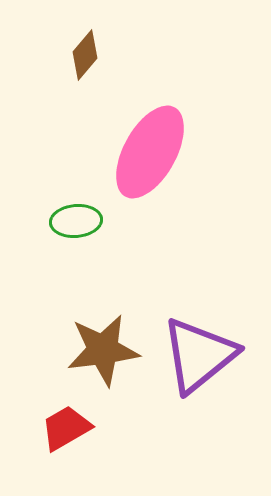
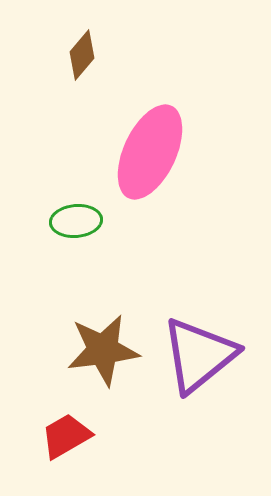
brown diamond: moved 3 px left
pink ellipse: rotated 4 degrees counterclockwise
red trapezoid: moved 8 px down
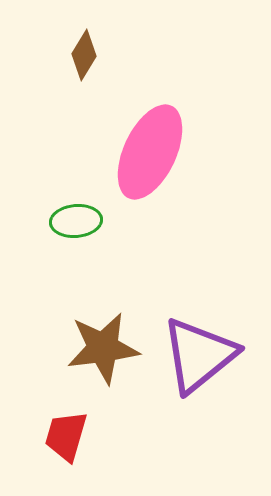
brown diamond: moved 2 px right; rotated 9 degrees counterclockwise
brown star: moved 2 px up
red trapezoid: rotated 44 degrees counterclockwise
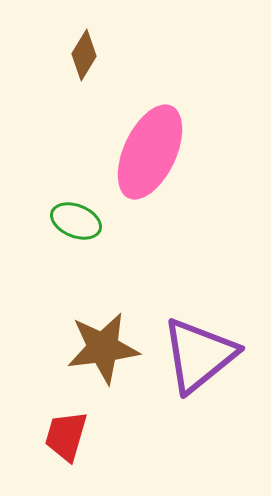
green ellipse: rotated 27 degrees clockwise
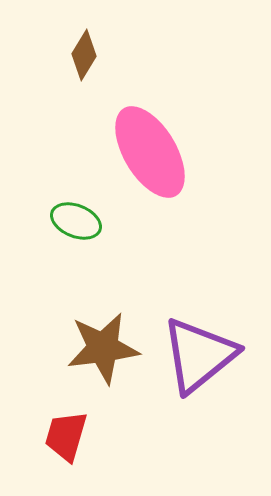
pink ellipse: rotated 56 degrees counterclockwise
